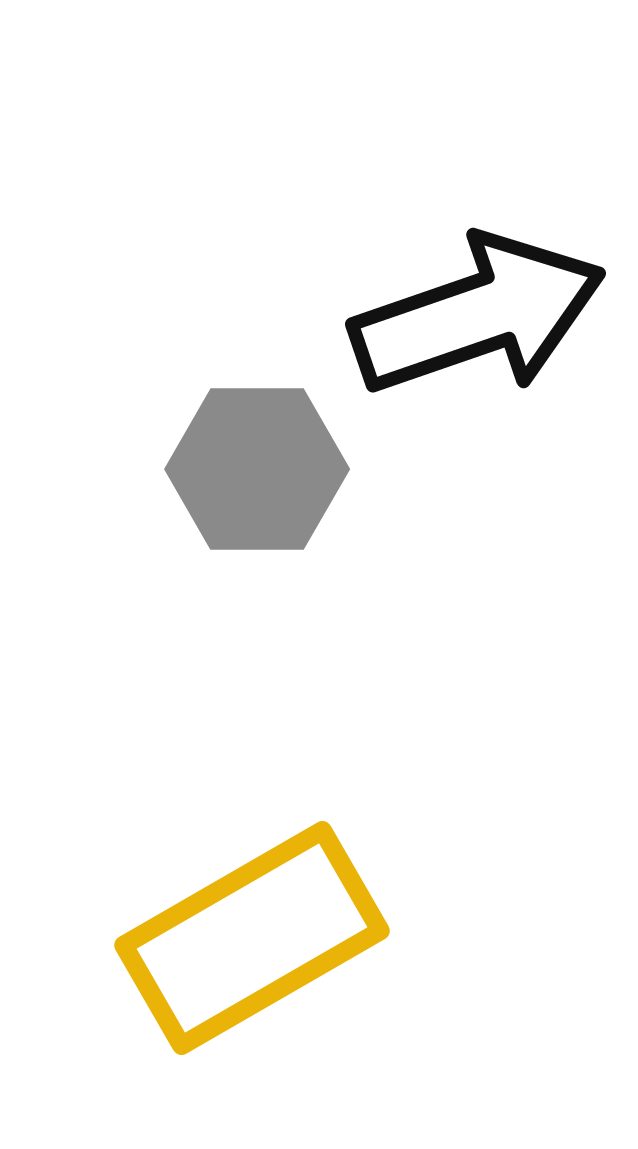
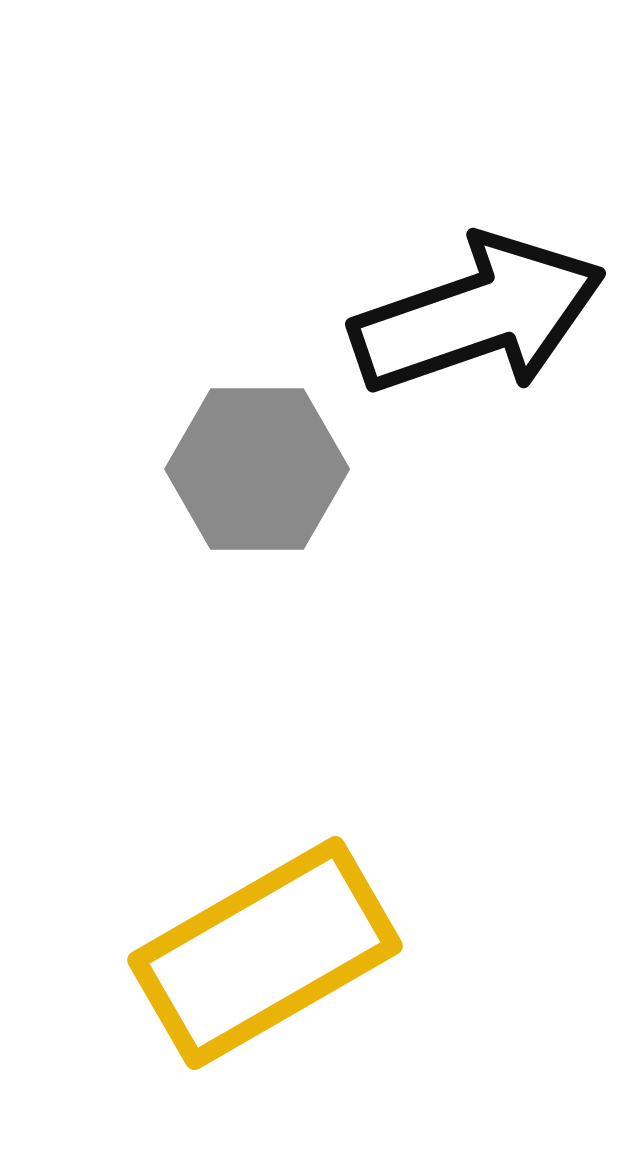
yellow rectangle: moved 13 px right, 15 px down
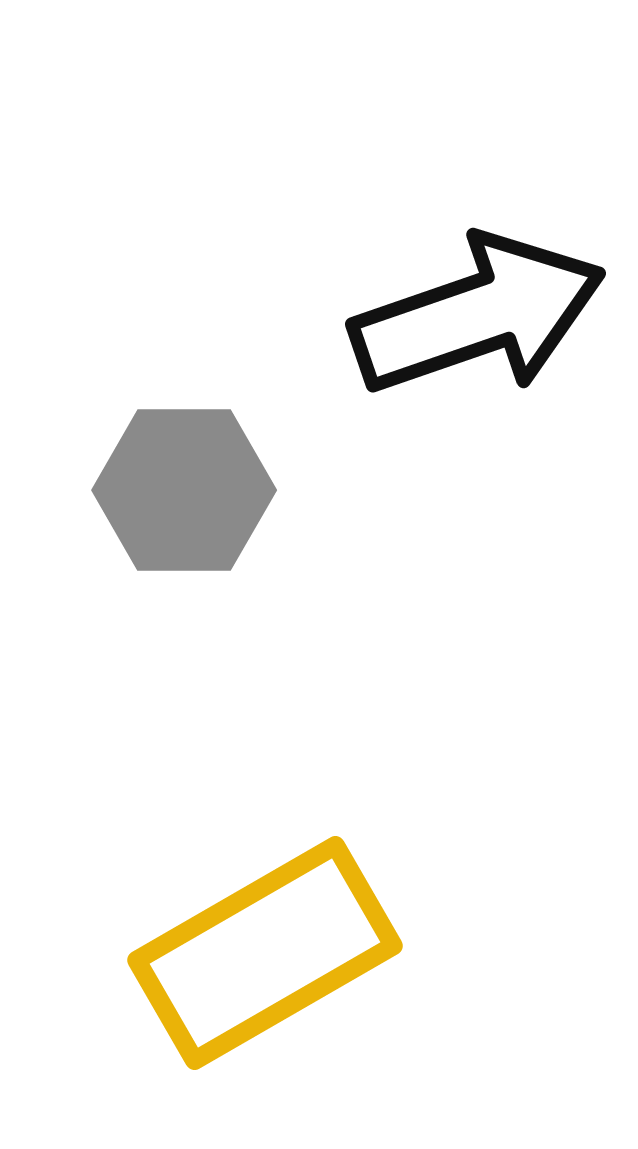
gray hexagon: moved 73 px left, 21 px down
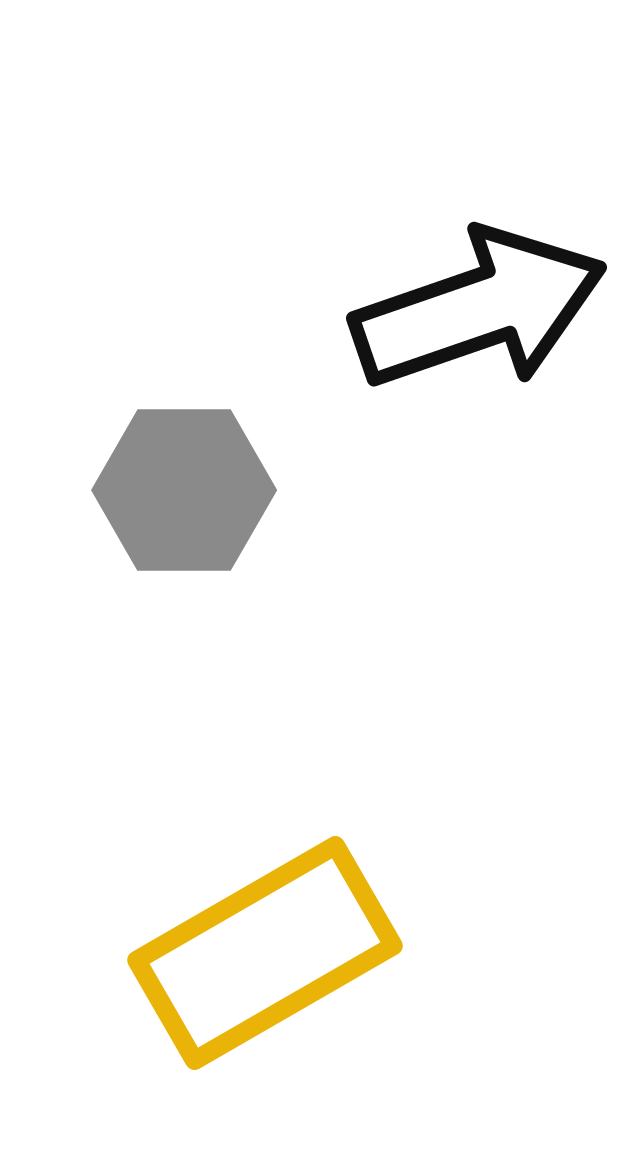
black arrow: moved 1 px right, 6 px up
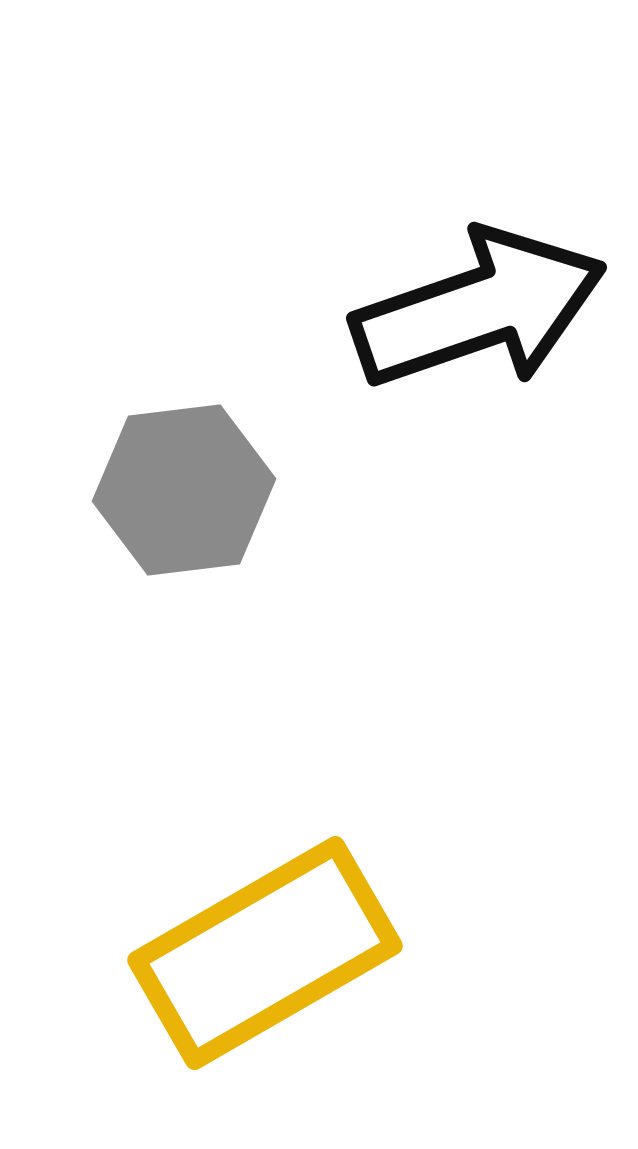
gray hexagon: rotated 7 degrees counterclockwise
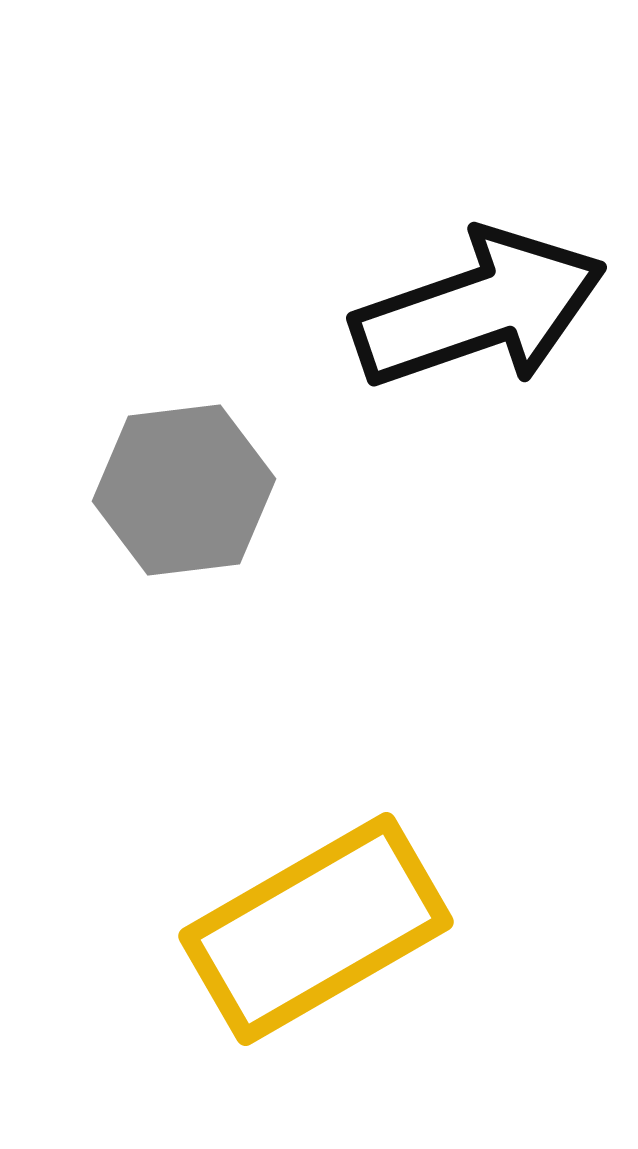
yellow rectangle: moved 51 px right, 24 px up
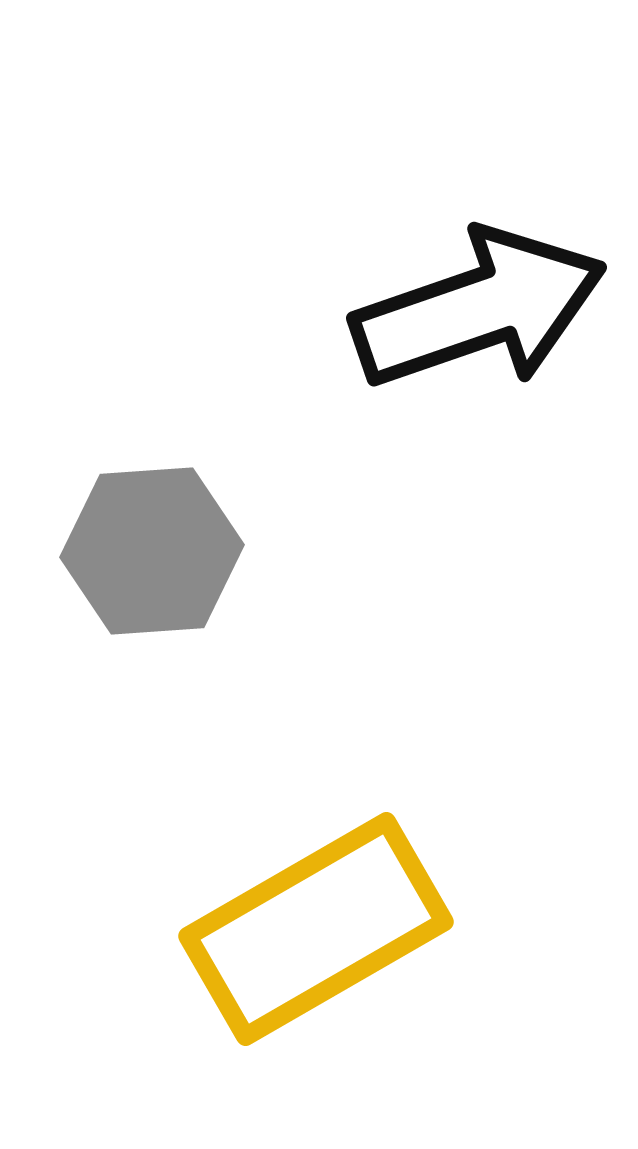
gray hexagon: moved 32 px left, 61 px down; rotated 3 degrees clockwise
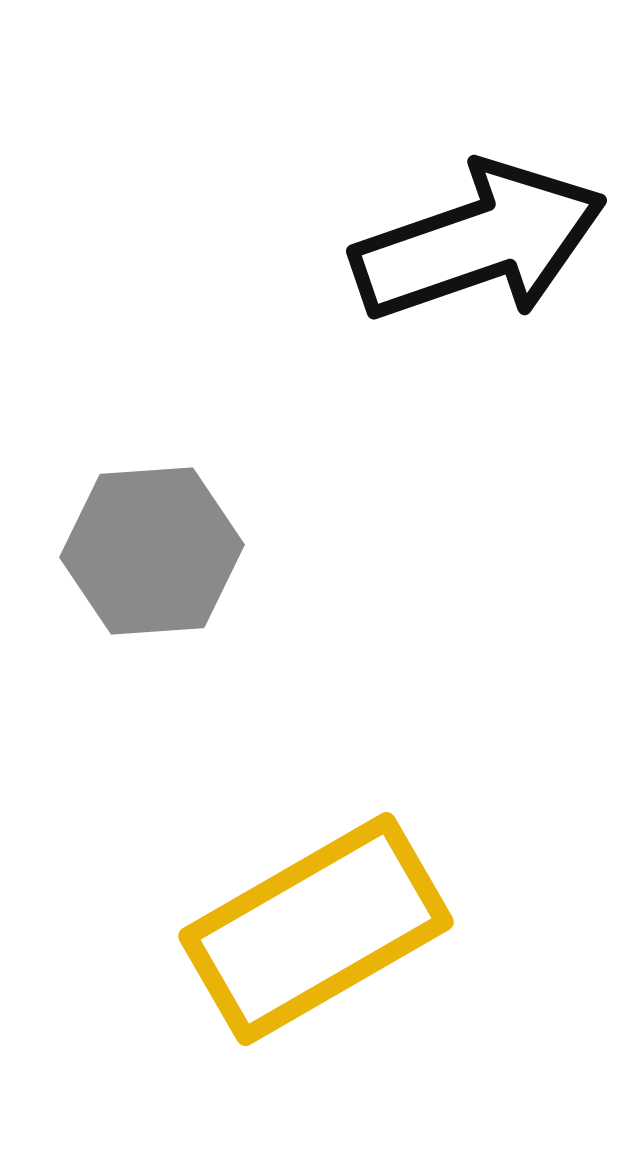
black arrow: moved 67 px up
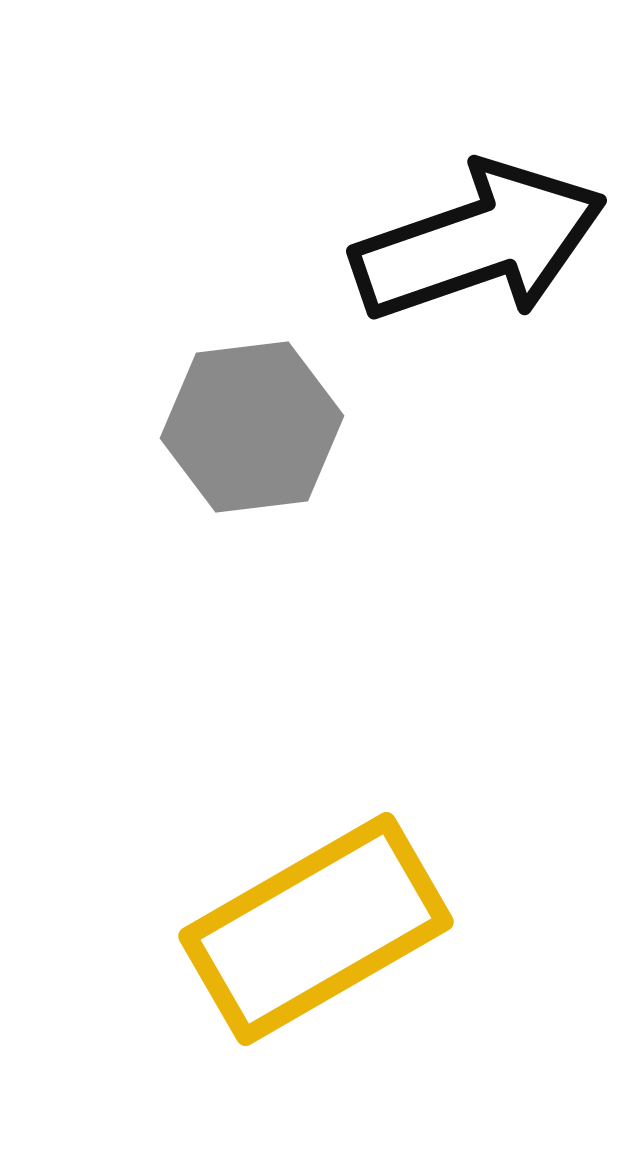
gray hexagon: moved 100 px right, 124 px up; rotated 3 degrees counterclockwise
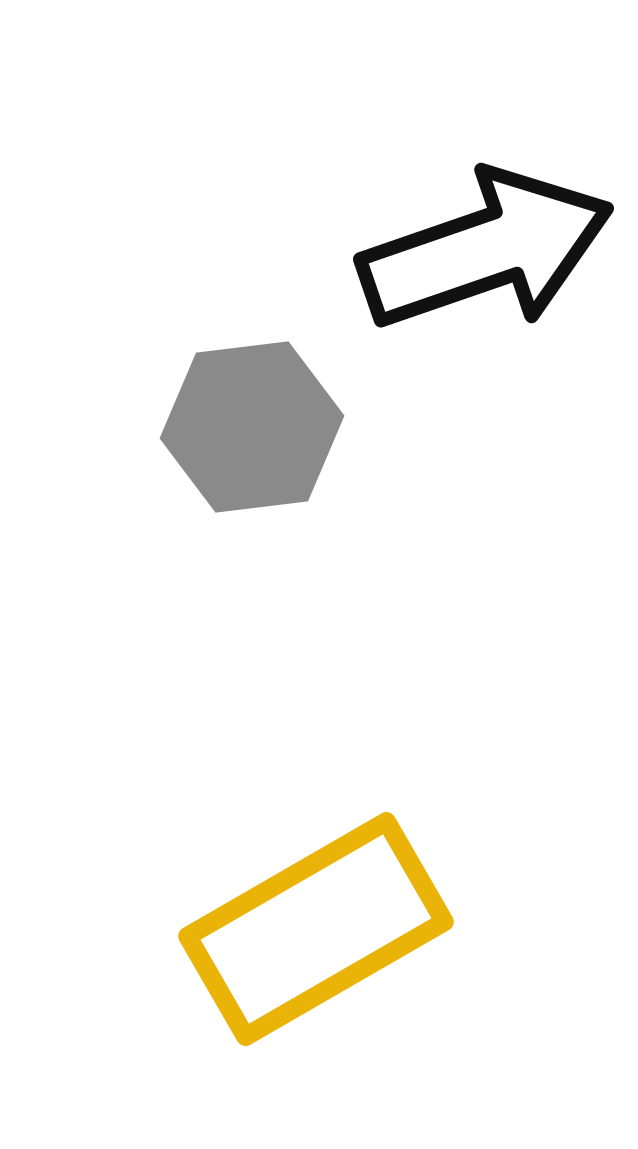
black arrow: moved 7 px right, 8 px down
